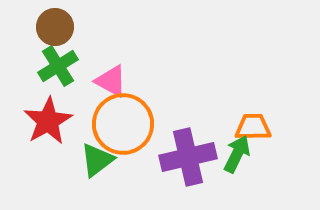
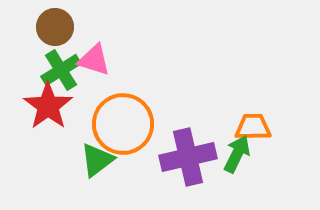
green cross: moved 3 px right, 4 px down
pink triangle: moved 17 px left, 21 px up; rotated 12 degrees counterclockwise
red star: moved 15 px up; rotated 6 degrees counterclockwise
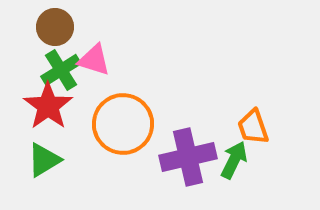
orange trapezoid: rotated 108 degrees counterclockwise
green arrow: moved 3 px left, 6 px down
green triangle: moved 53 px left; rotated 6 degrees clockwise
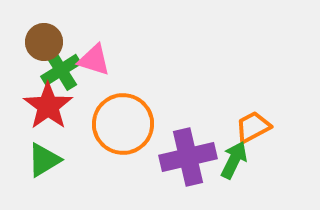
brown circle: moved 11 px left, 15 px down
orange trapezoid: rotated 81 degrees clockwise
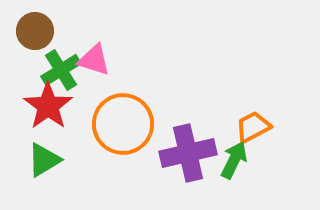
brown circle: moved 9 px left, 11 px up
purple cross: moved 4 px up
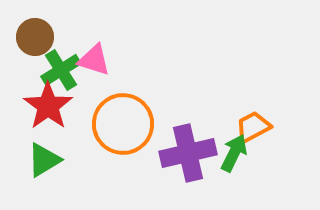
brown circle: moved 6 px down
green arrow: moved 7 px up
